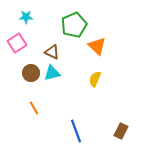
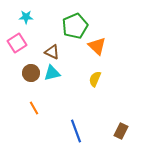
green pentagon: moved 1 px right, 1 px down
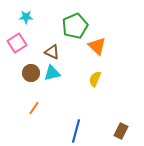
orange line: rotated 64 degrees clockwise
blue line: rotated 35 degrees clockwise
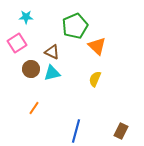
brown circle: moved 4 px up
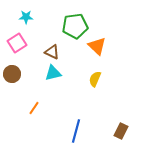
green pentagon: rotated 15 degrees clockwise
brown circle: moved 19 px left, 5 px down
cyan triangle: moved 1 px right
